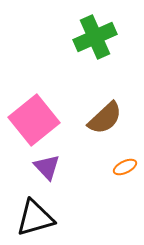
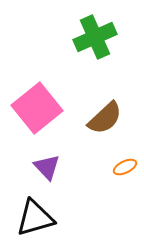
pink square: moved 3 px right, 12 px up
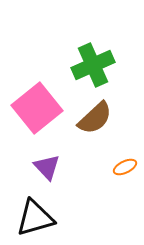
green cross: moved 2 px left, 28 px down
brown semicircle: moved 10 px left
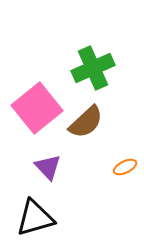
green cross: moved 3 px down
brown semicircle: moved 9 px left, 4 px down
purple triangle: moved 1 px right
